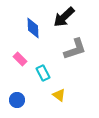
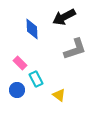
black arrow: rotated 15 degrees clockwise
blue diamond: moved 1 px left, 1 px down
pink rectangle: moved 4 px down
cyan rectangle: moved 7 px left, 6 px down
blue circle: moved 10 px up
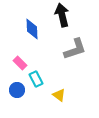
black arrow: moved 2 px left, 2 px up; rotated 105 degrees clockwise
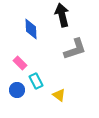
blue diamond: moved 1 px left
cyan rectangle: moved 2 px down
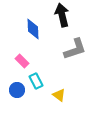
blue diamond: moved 2 px right
pink rectangle: moved 2 px right, 2 px up
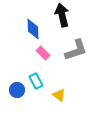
gray L-shape: moved 1 px right, 1 px down
pink rectangle: moved 21 px right, 8 px up
